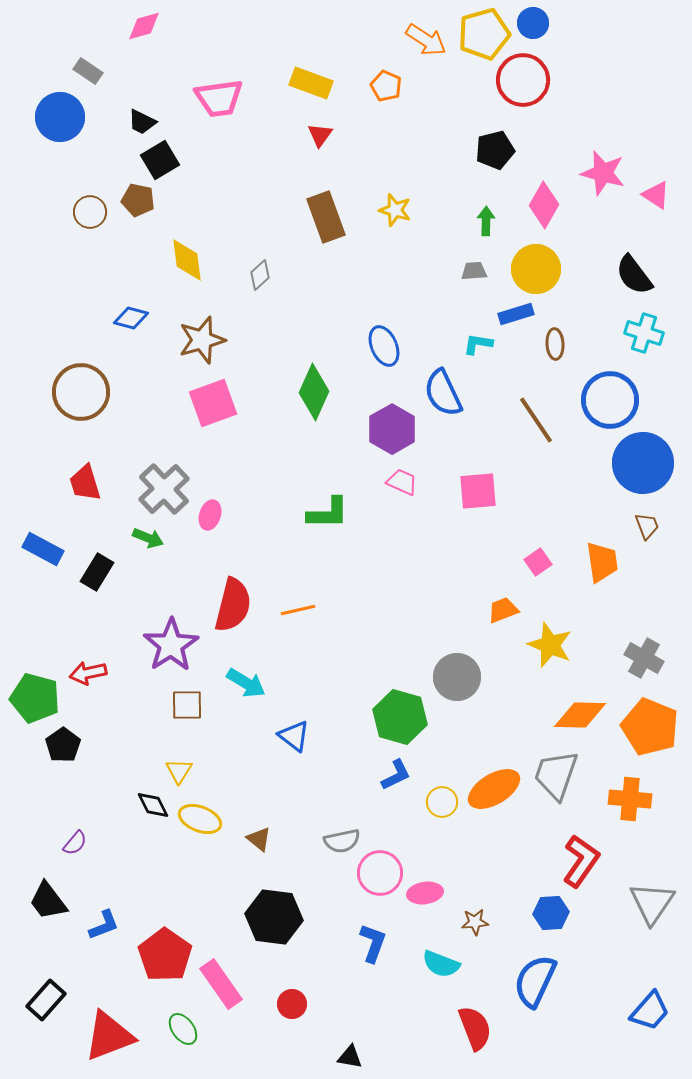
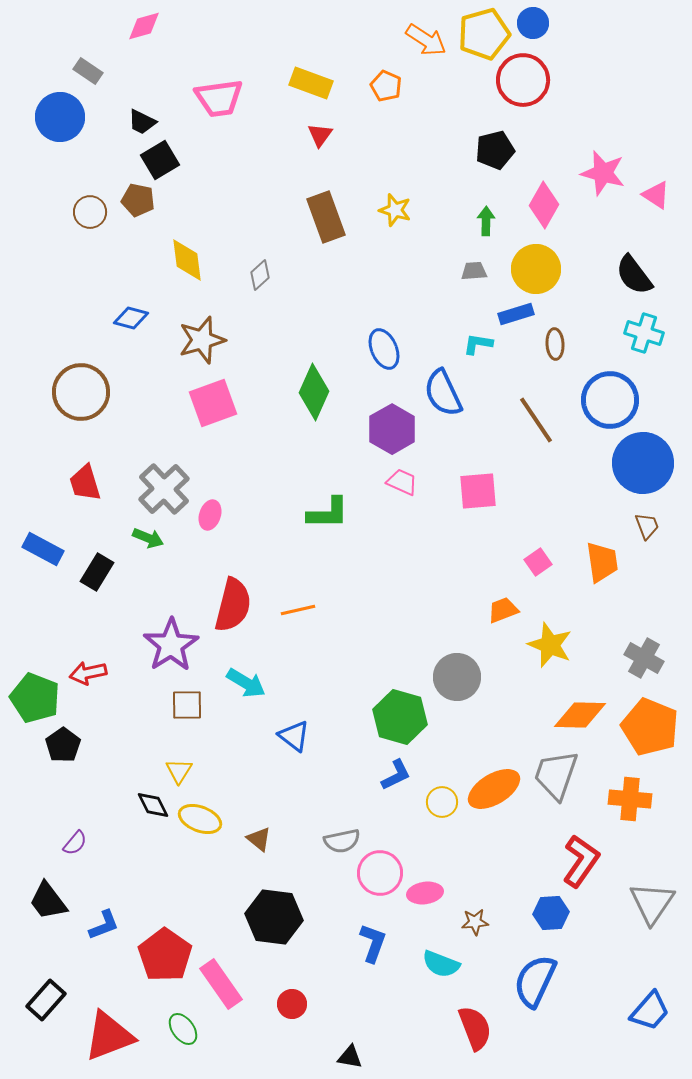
blue ellipse at (384, 346): moved 3 px down
green pentagon at (35, 698): rotated 6 degrees clockwise
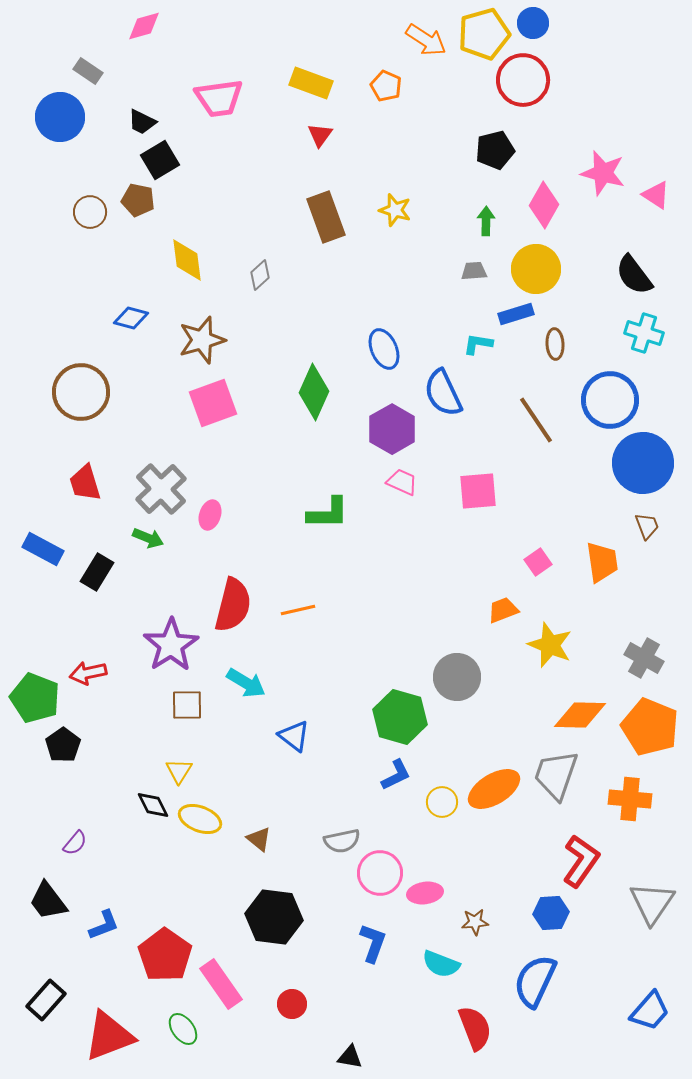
gray cross at (164, 489): moved 3 px left
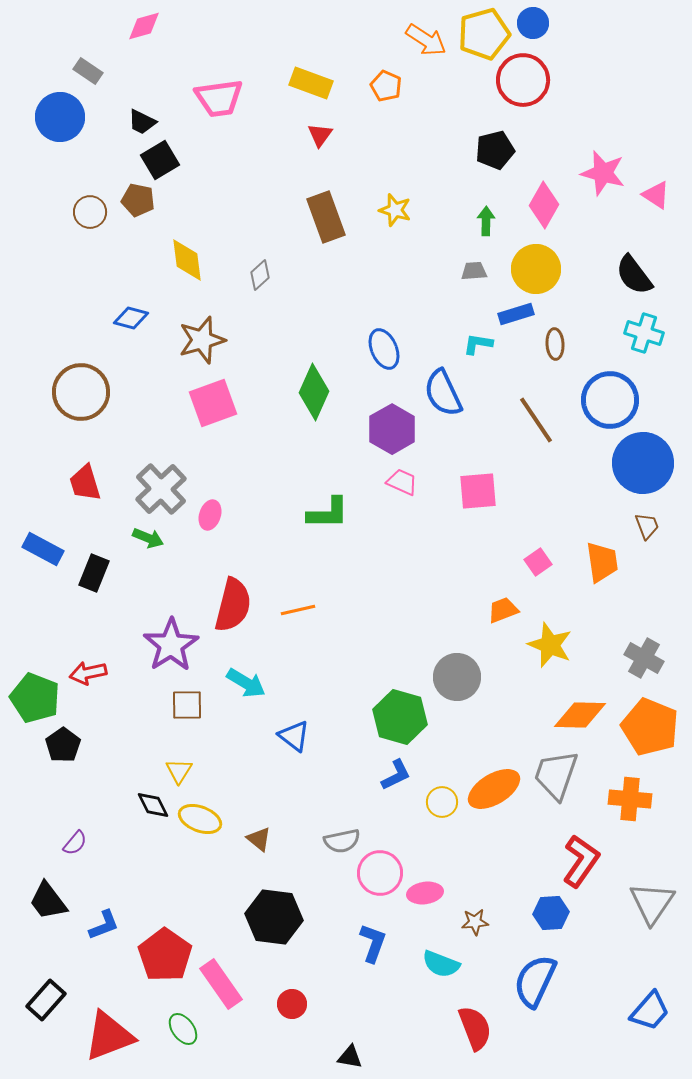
black rectangle at (97, 572): moved 3 px left, 1 px down; rotated 9 degrees counterclockwise
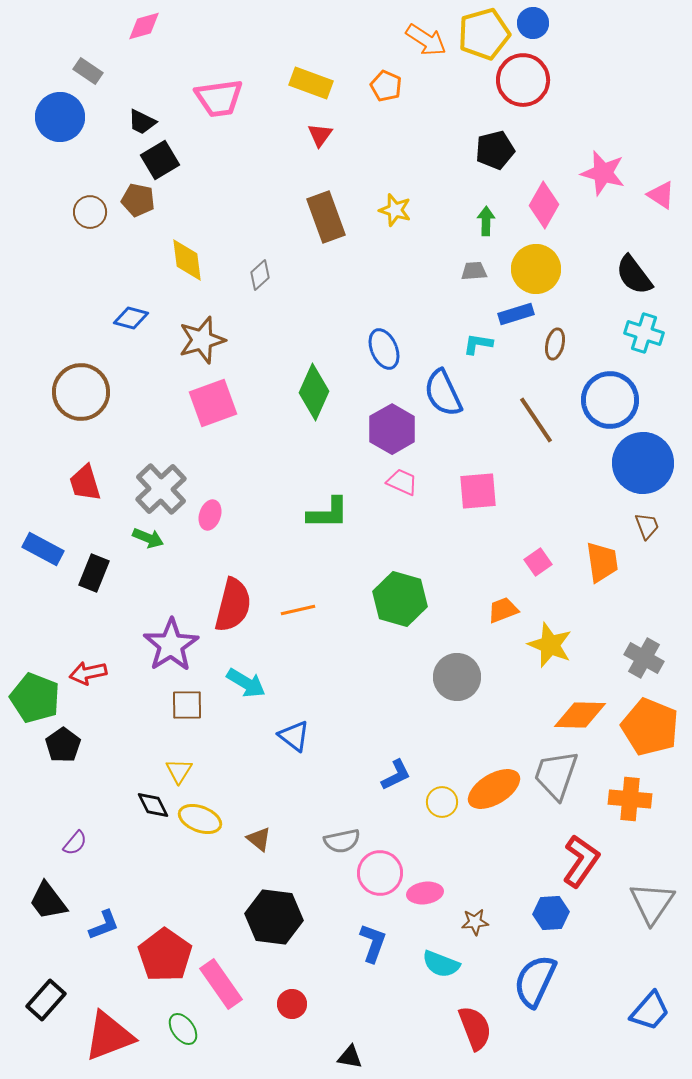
pink triangle at (656, 195): moved 5 px right
brown ellipse at (555, 344): rotated 16 degrees clockwise
green hexagon at (400, 717): moved 118 px up
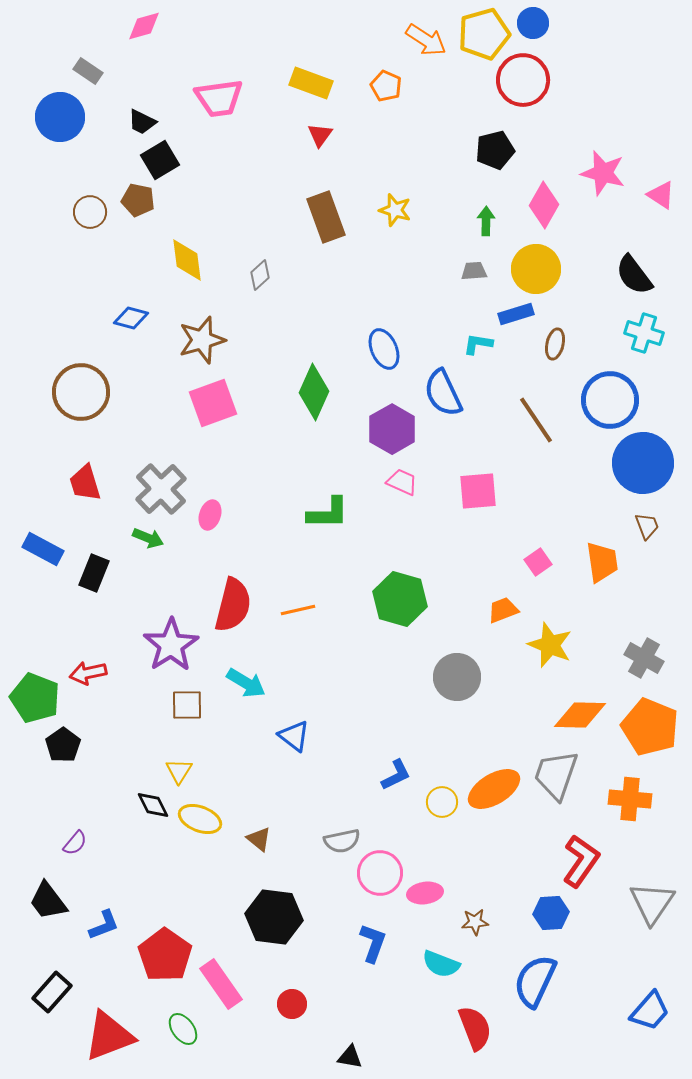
black rectangle at (46, 1000): moved 6 px right, 8 px up
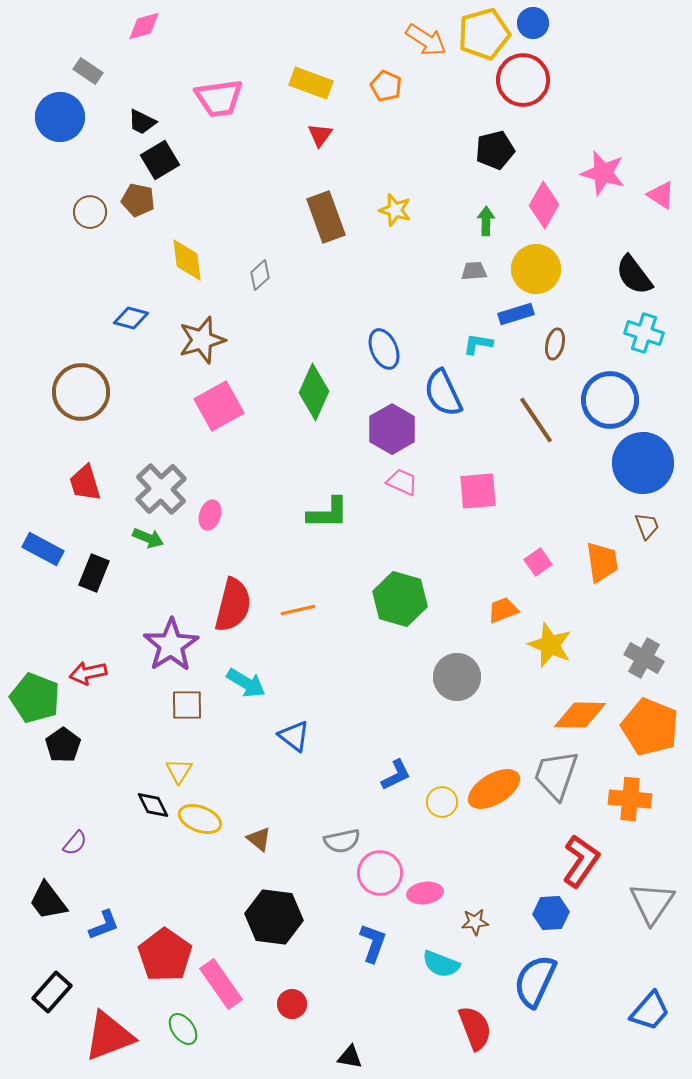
pink square at (213, 403): moved 6 px right, 3 px down; rotated 9 degrees counterclockwise
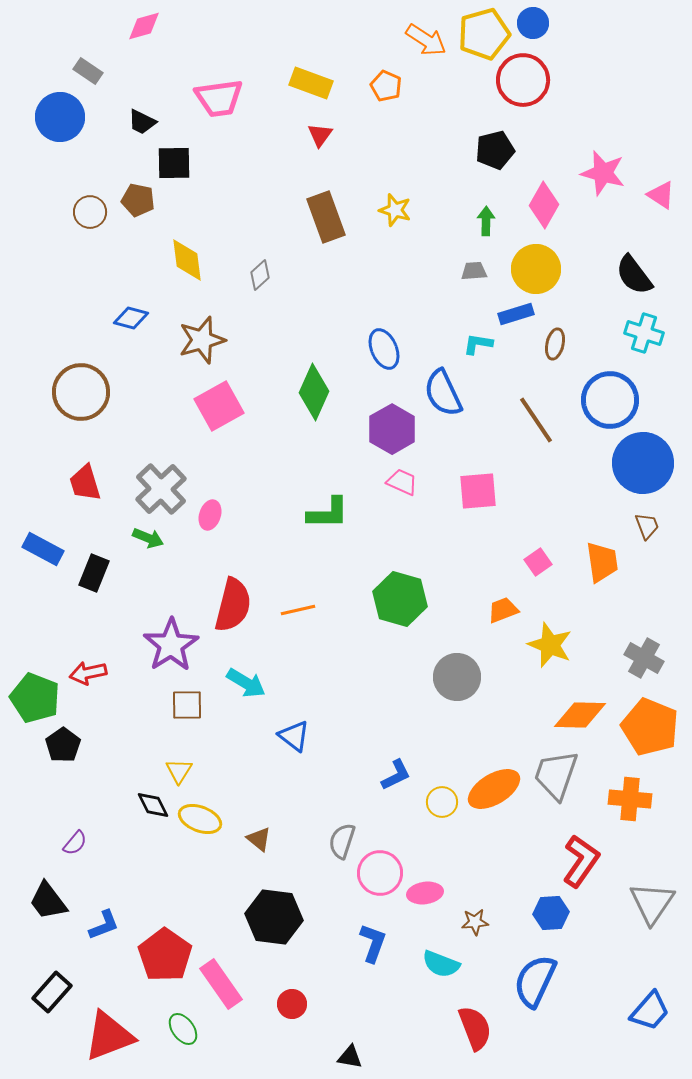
black square at (160, 160): moved 14 px right, 3 px down; rotated 30 degrees clockwise
gray semicircle at (342, 841): rotated 120 degrees clockwise
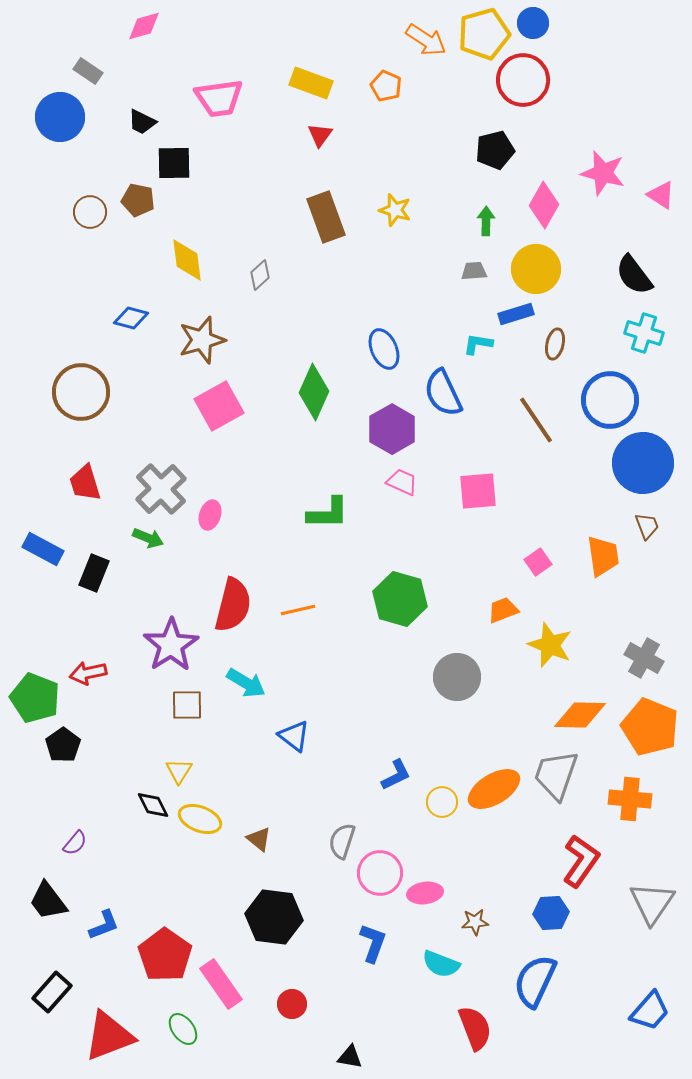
orange trapezoid at (602, 562): moved 1 px right, 6 px up
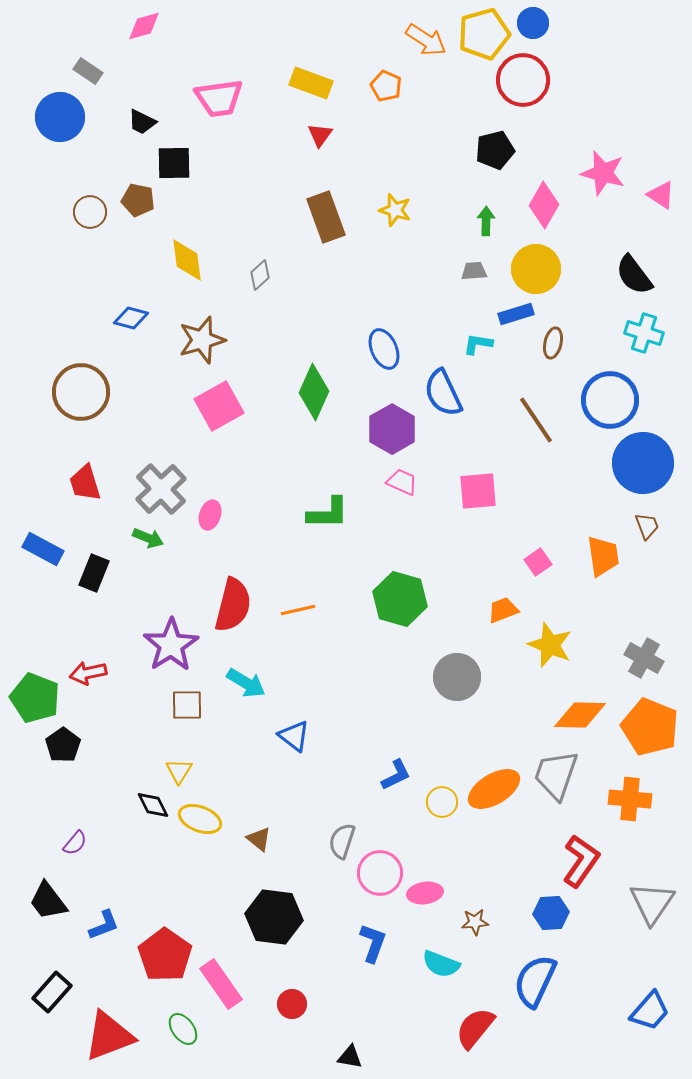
brown ellipse at (555, 344): moved 2 px left, 1 px up
red semicircle at (475, 1028): rotated 120 degrees counterclockwise
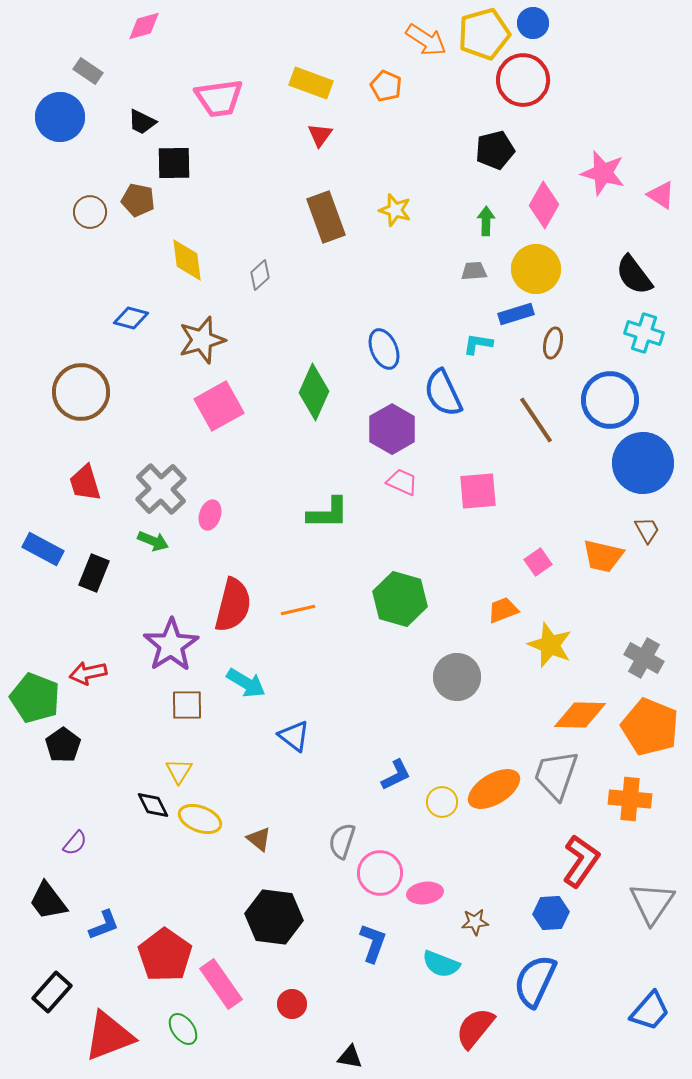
brown trapezoid at (647, 526): moved 4 px down; rotated 8 degrees counterclockwise
green arrow at (148, 538): moved 5 px right, 3 px down
orange trapezoid at (603, 556): rotated 111 degrees clockwise
